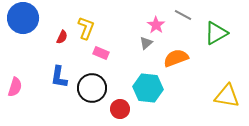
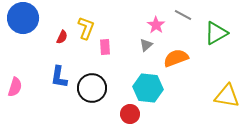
gray triangle: moved 2 px down
pink rectangle: moved 4 px right, 6 px up; rotated 63 degrees clockwise
red circle: moved 10 px right, 5 px down
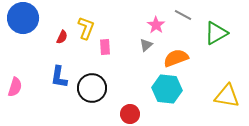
cyan hexagon: moved 19 px right, 1 px down
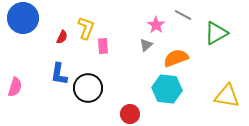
pink rectangle: moved 2 px left, 1 px up
blue L-shape: moved 3 px up
black circle: moved 4 px left
